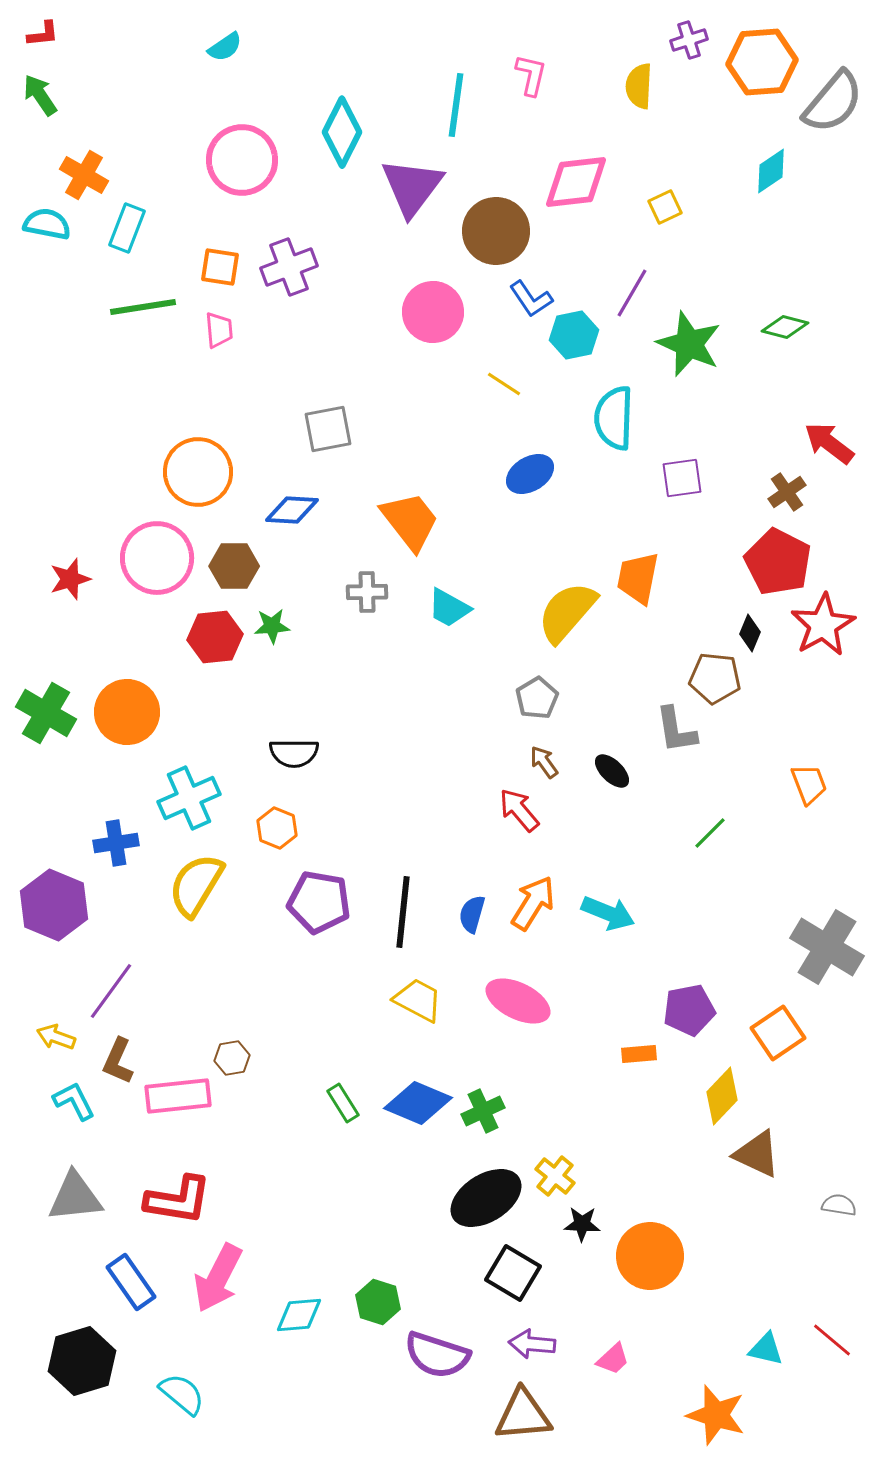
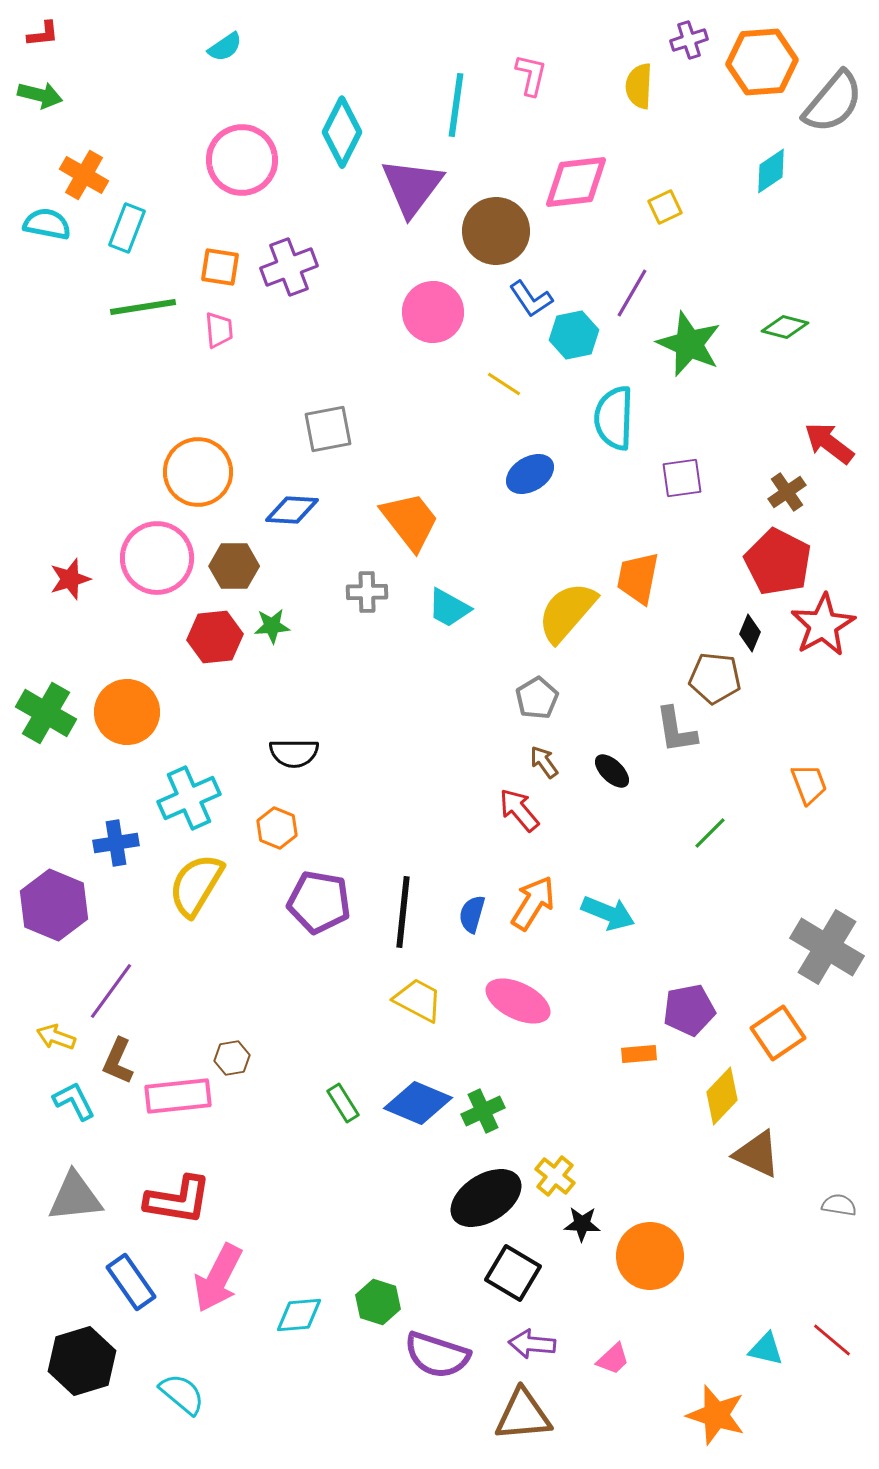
green arrow at (40, 95): rotated 138 degrees clockwise
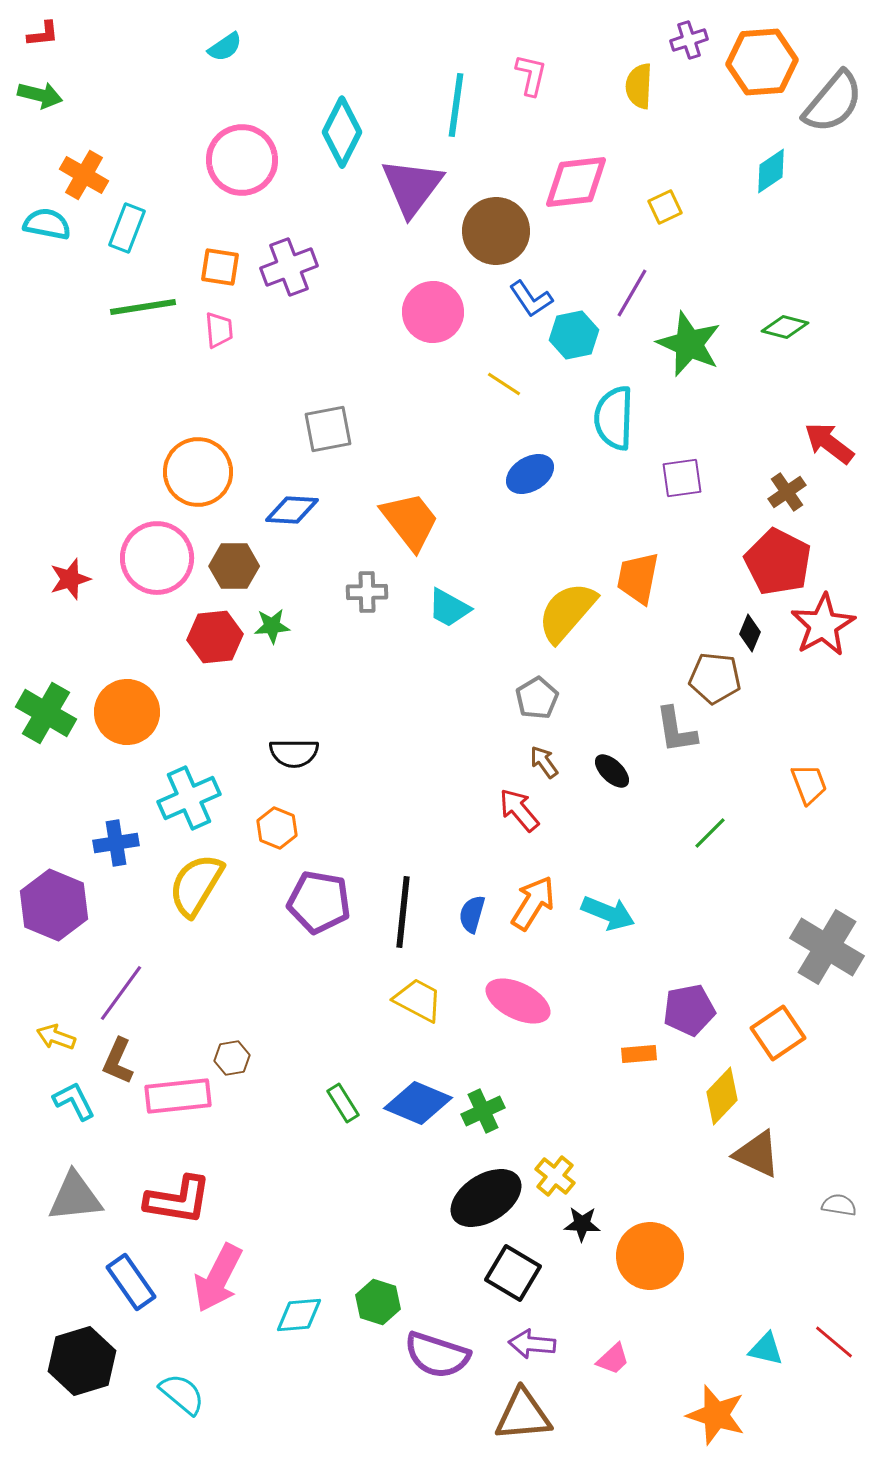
purple line at (111, 991): moved 10 px right, 2 px down
red line at (832, 1340): moved 2 px right, 2 px down
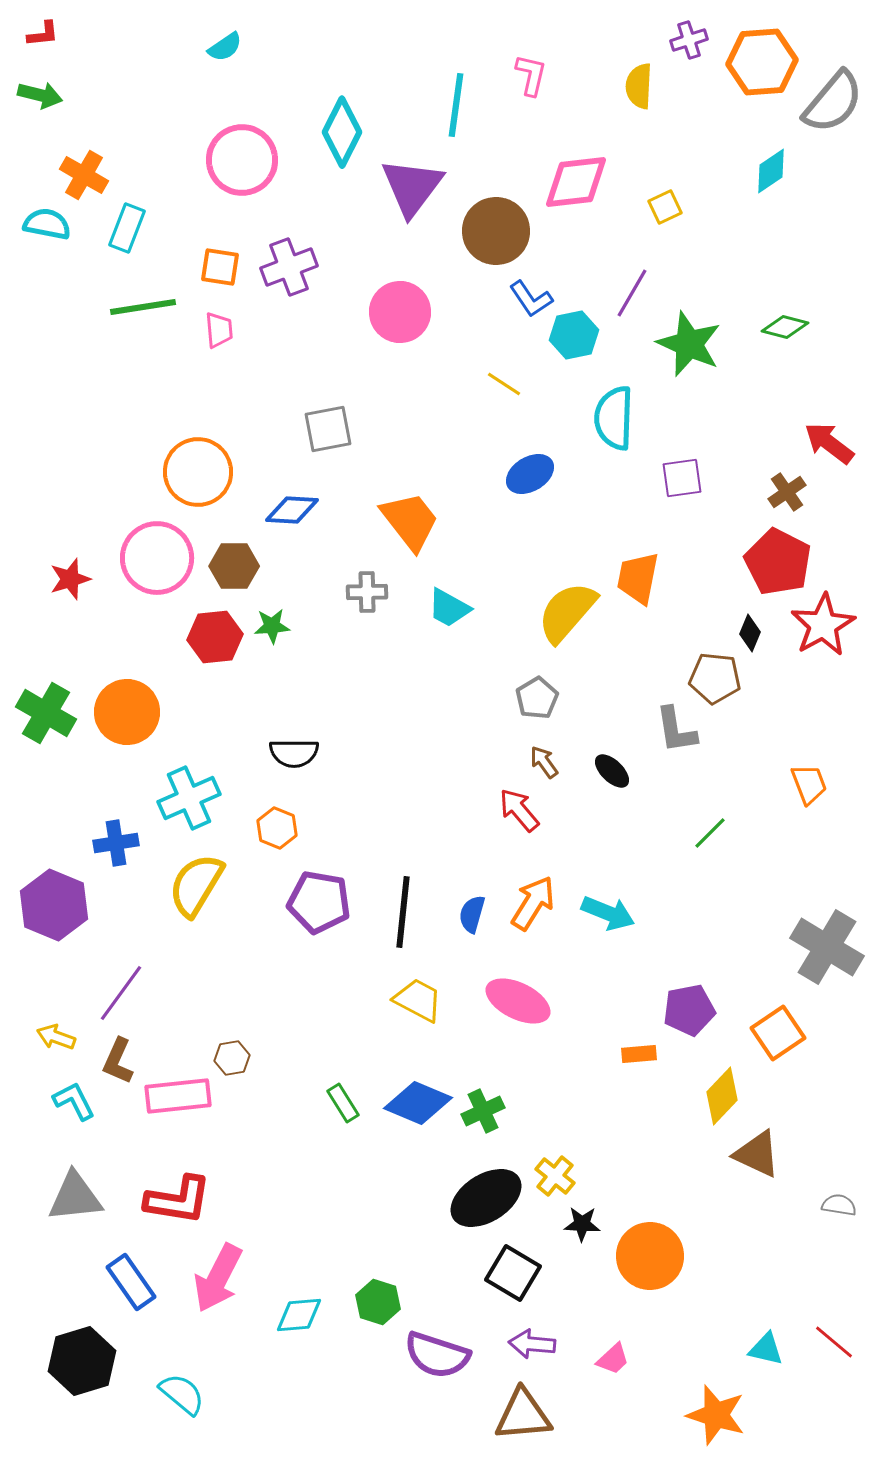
pink circle at (433, 312): moved 33 px left
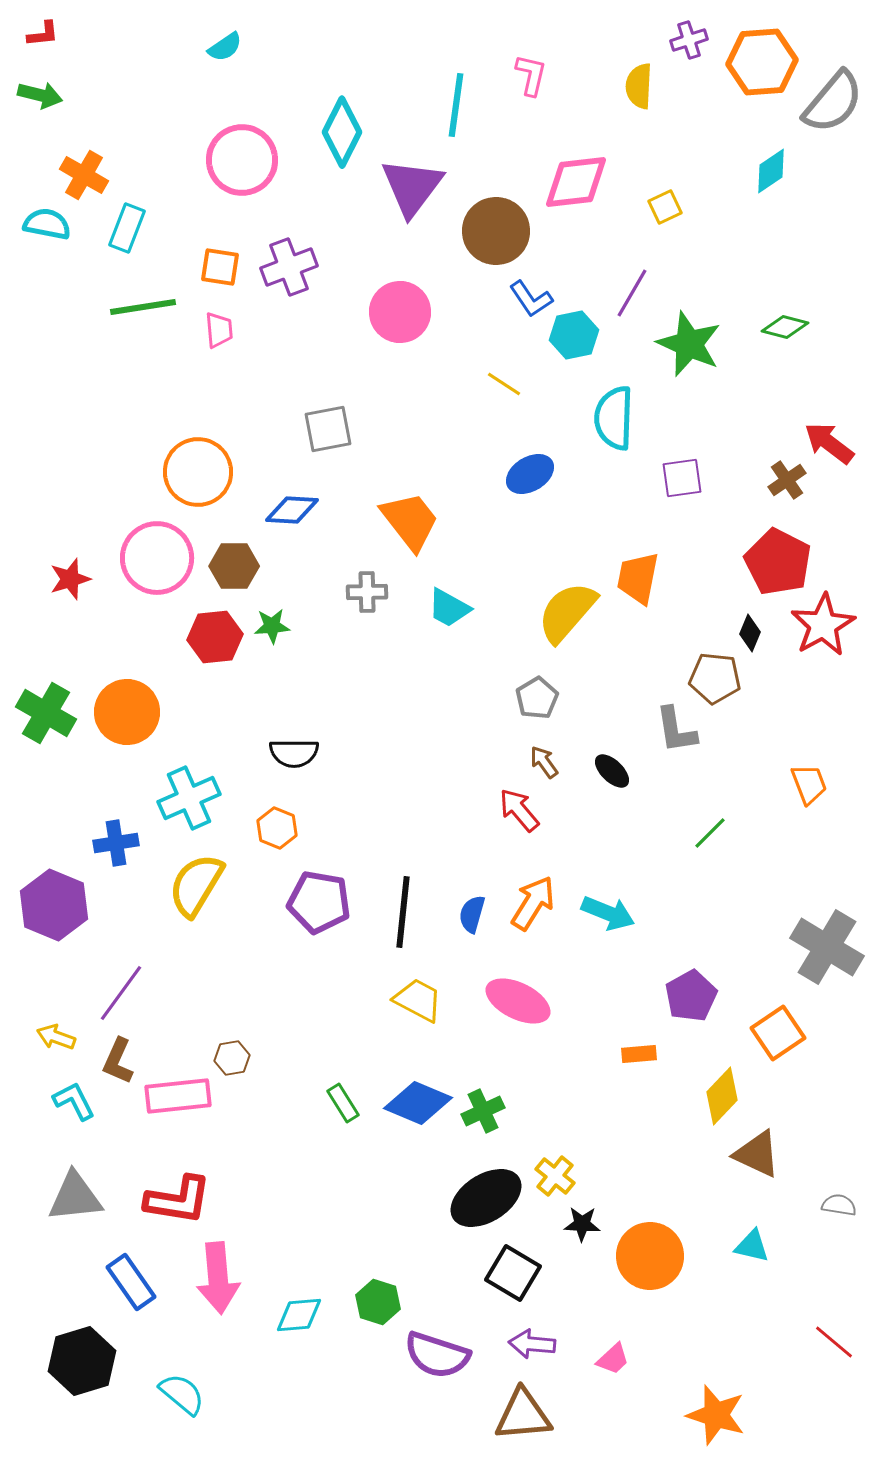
brown cross at (787, 492): moved 12 px up
purple pentagon at (689, 1010): moved 2 px right, 14 px up; rotated 18 degrees counterclockwise
pink arrow at (218, 1278): rotated 32 degrees counterclockwise
cyan triangle at (766, 1349): moved 14 px left, 103 px up
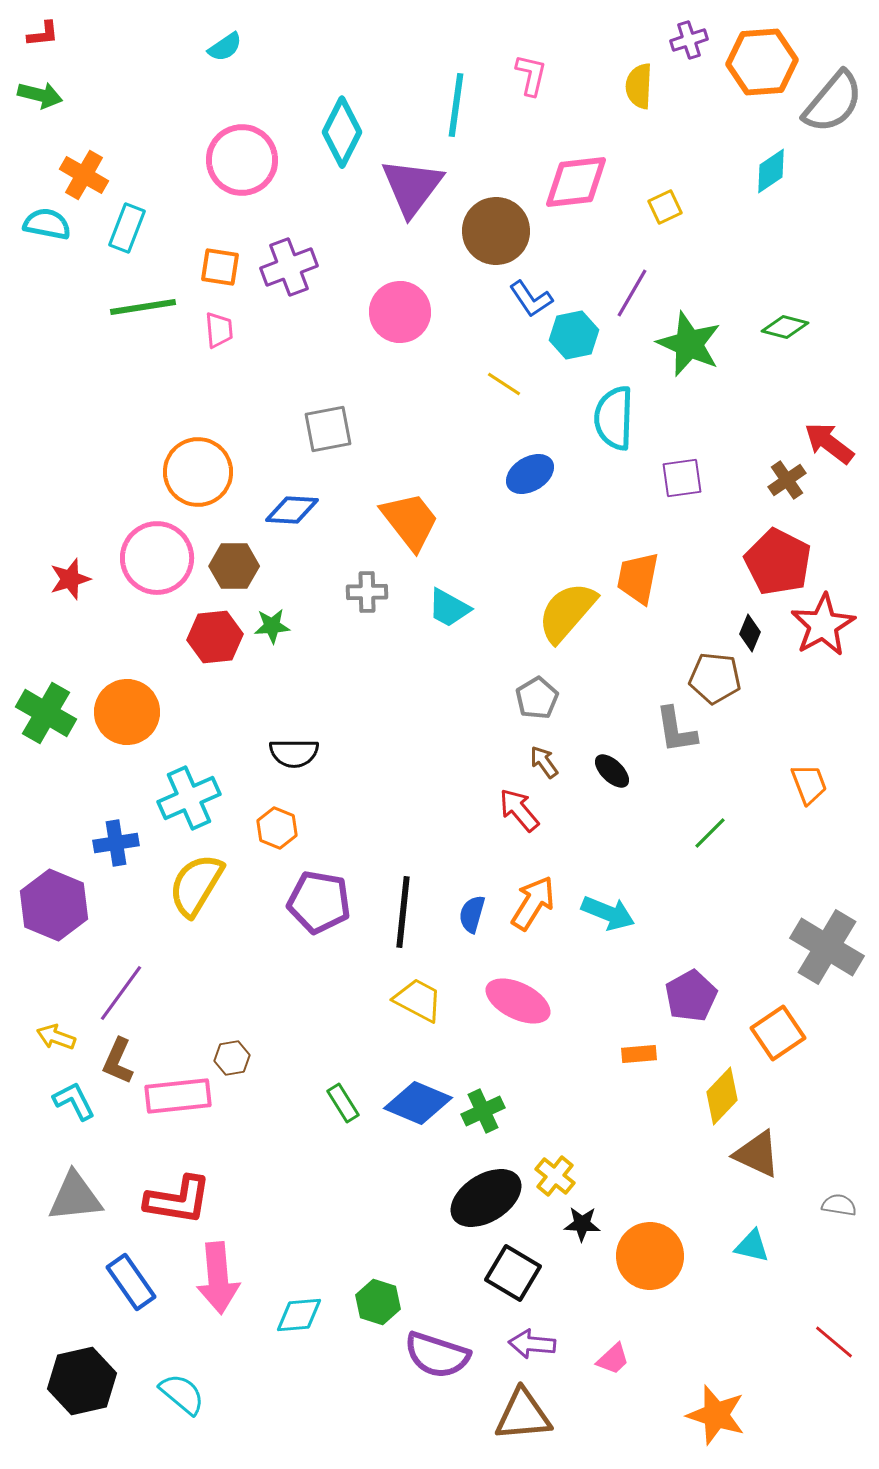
black hexagon at (82, 1361): moved 20 px down; rotated 4 degrees clockwise
